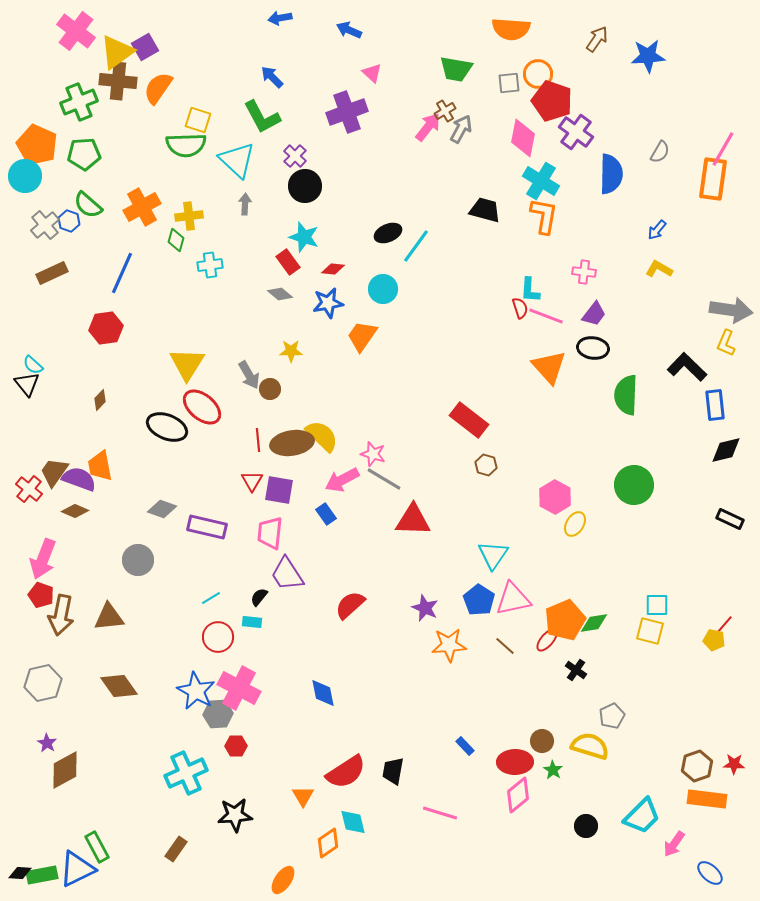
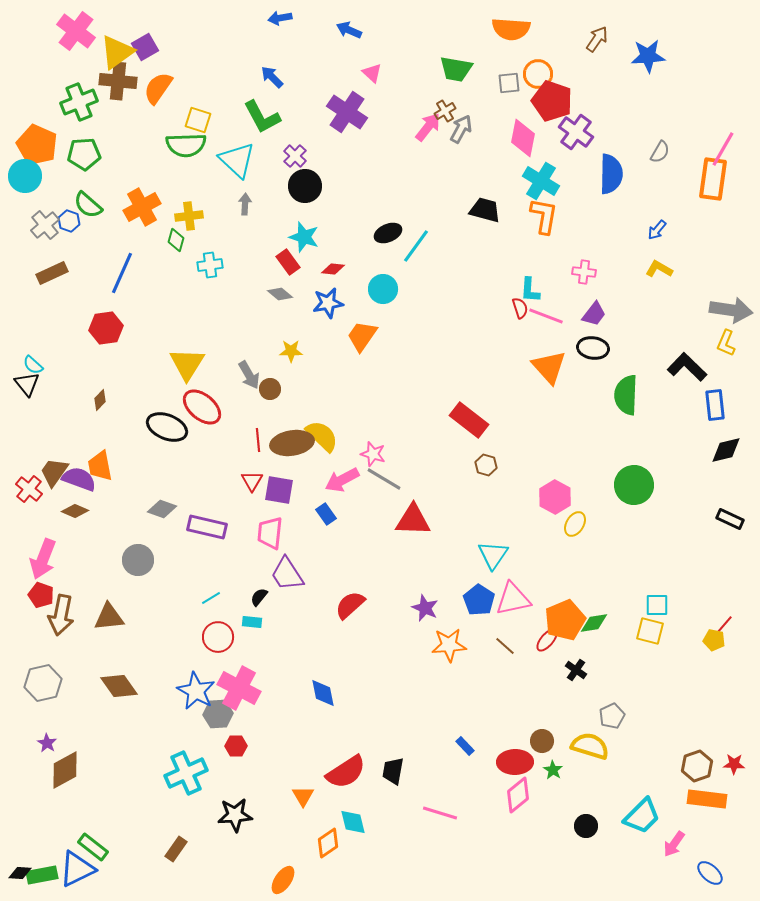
purple cross at (347, 112): rotated 36 degrees counterclockwise
green rectangle at (97, 847): moved 4 px left; rotated 24 degrees counterclockwise
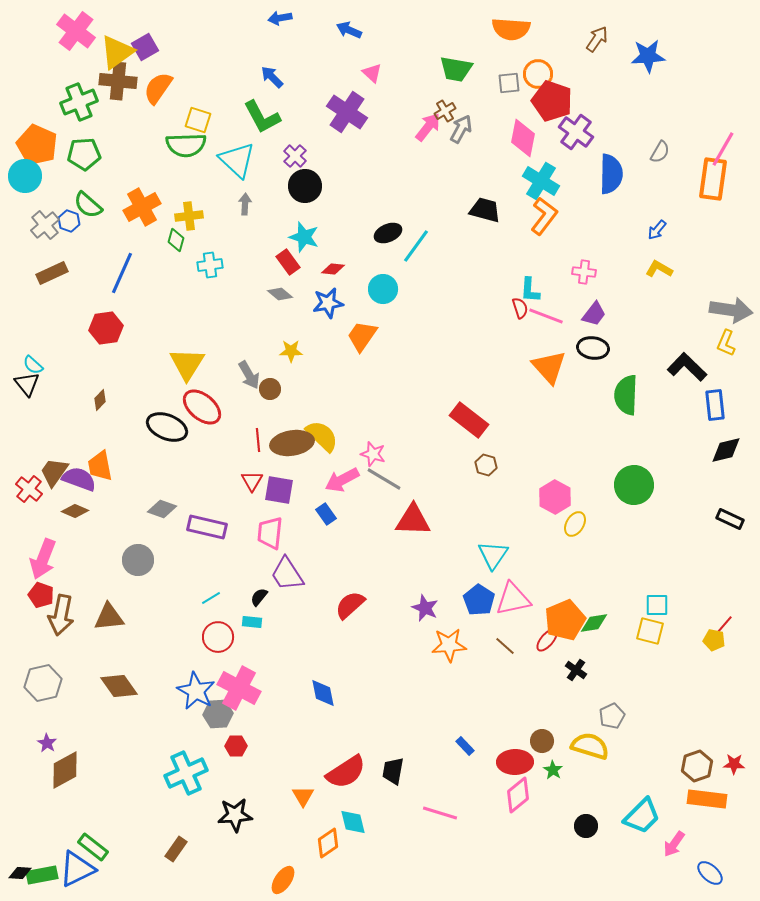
orange L-shape at (544, 216): rotated 27 degrees clockwise
